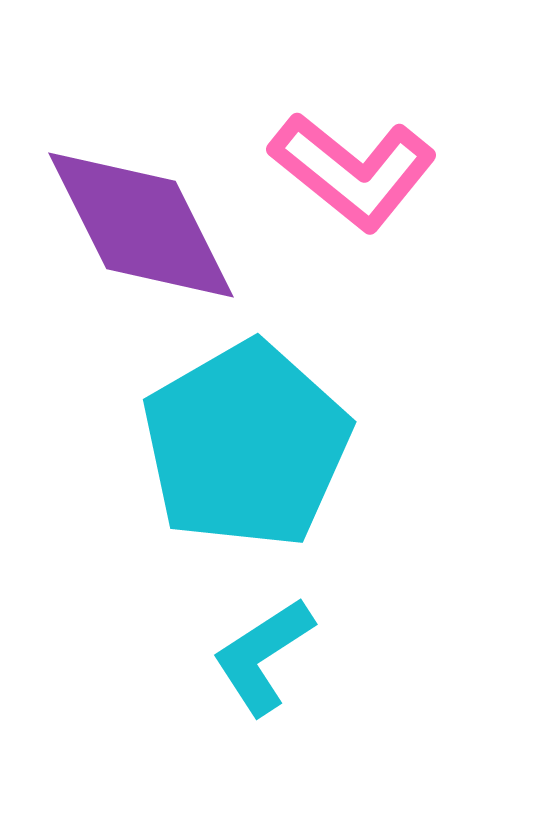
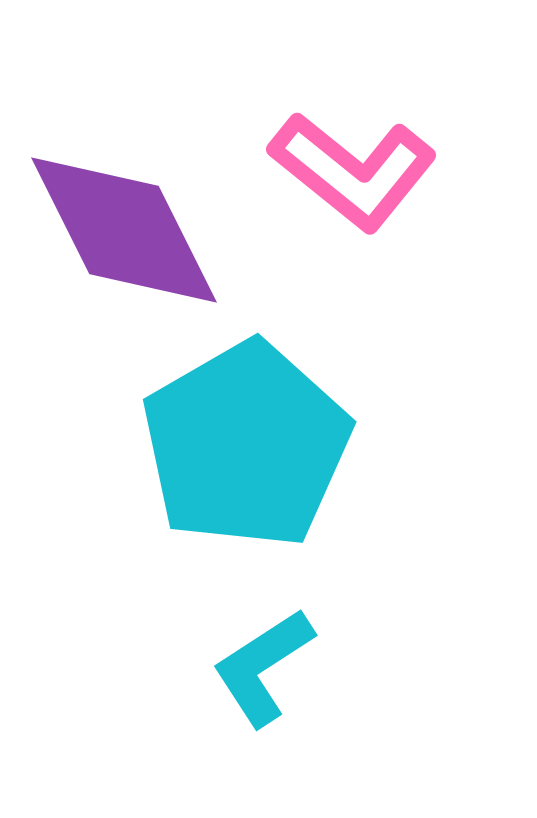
purple diamond: moved 17 px left, 5 px down
cyan L-shape: moved 11 px down
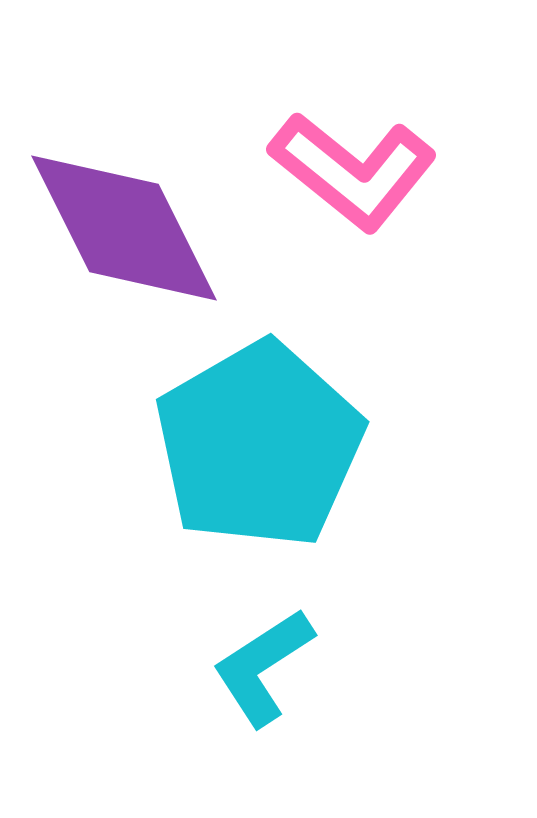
purple diamond: moved 2 px up
cyan pentagon: moved 13 px right
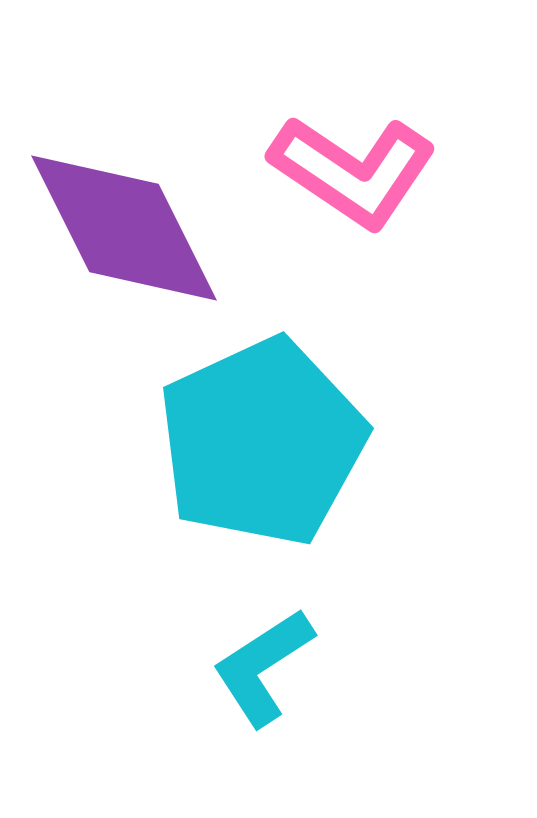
pink L-shape: rotated 5 degrees counterclockwise
cyan pentagon: moved 3 px right, 3 px up; rotated 5 degrees clockwise
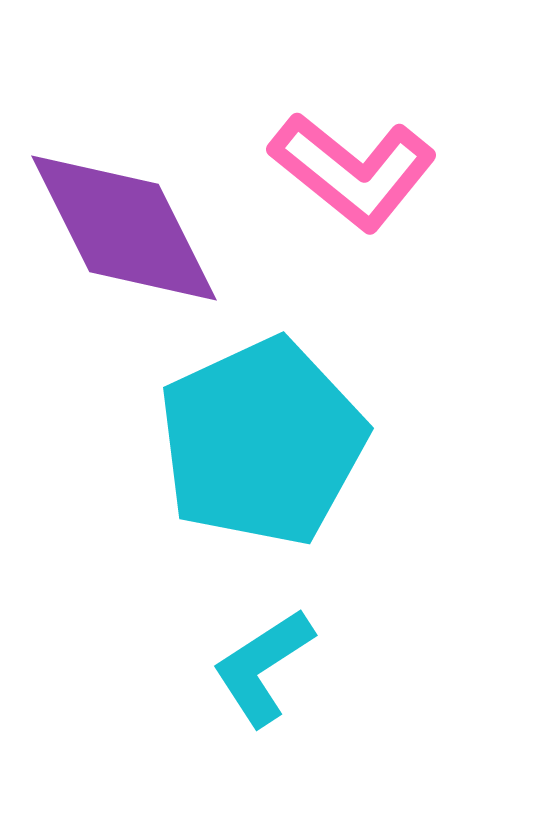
pink L-shape: rotated 5 degrees clockwise
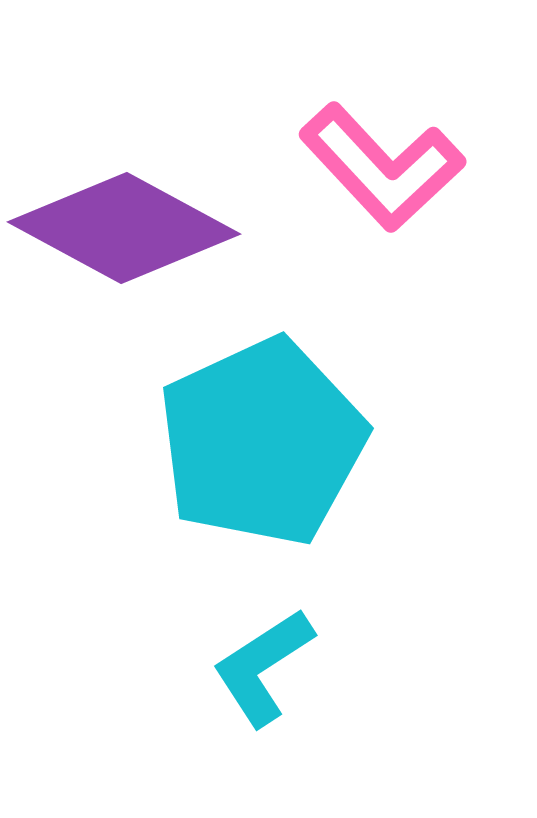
pink L-shape: moved 29 px right, 4 px up; rotated 8 degrees clockwise
purple diamond: rotated 35 degrees counterclockwise
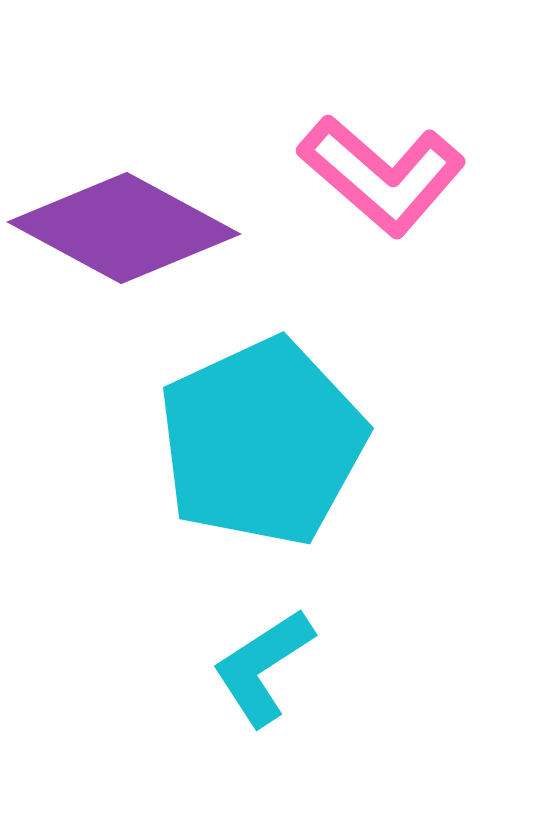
pink L-shape: moved 8 px down; rotated 6 degrees counterclockwise
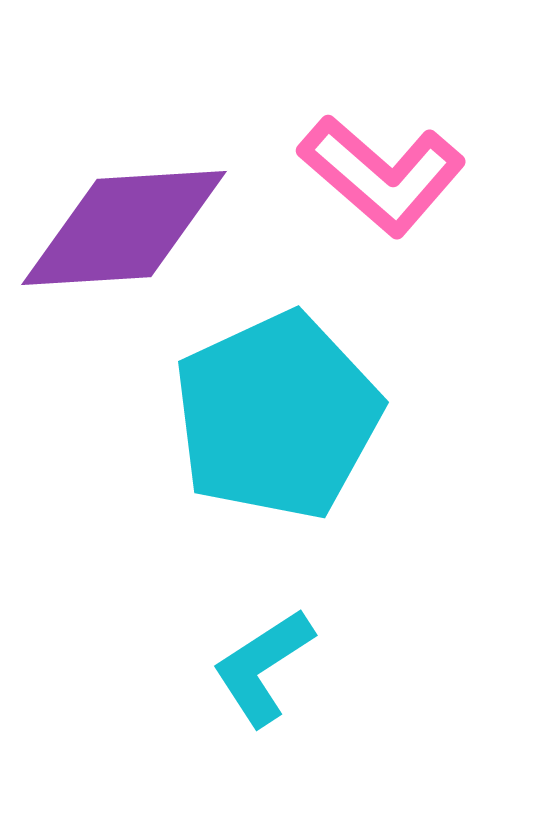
purple diamond: rotated 32 degrees counterclockwise
cyan pentagon: moved 15 px right, 26 px up
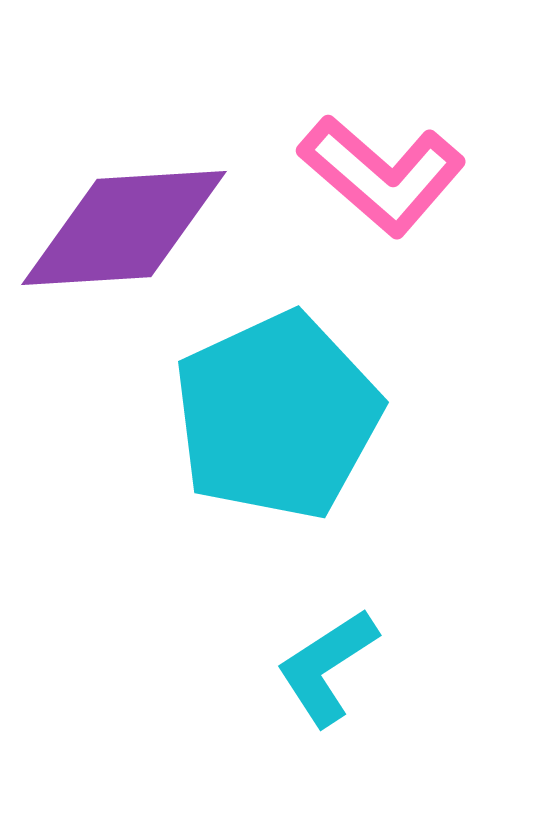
cyan L-shape: moved 64 px right
